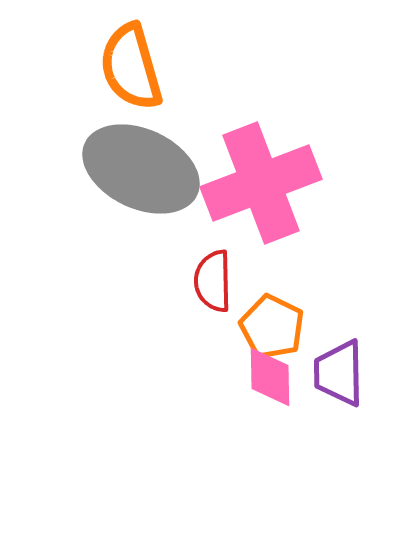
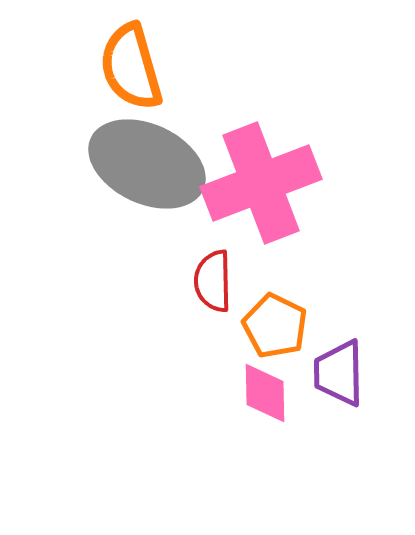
gray ellipse: moved 6 px right, 5 px up
orange pentagon: moved 3 px right, 1 px up
pink diamond: moved 5 px left, 16 px down
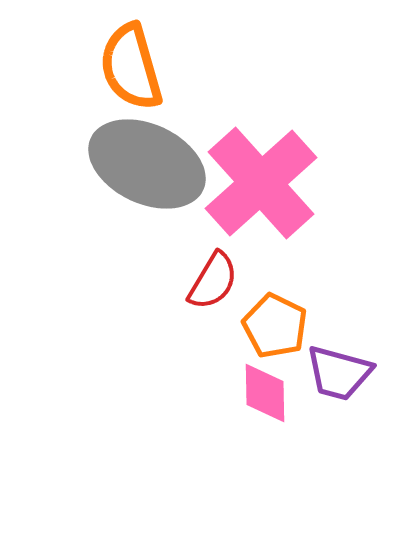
pink cross: rotated 21 degrees counterclockwise
red semicircle: rotated 148 degrees counterclockwise
purple trapezoid: rotated 74 degrees counterclockwise
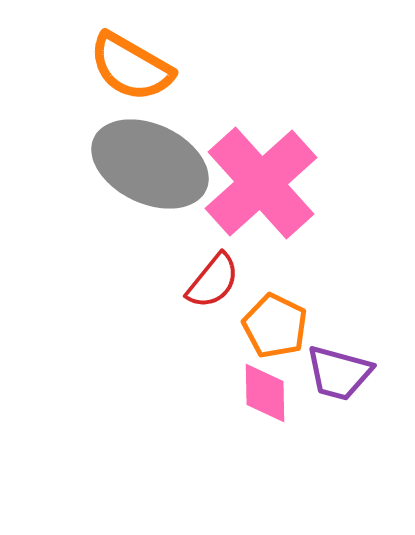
orange semicircle: rotated 44 degrees counterclockwise
gray ellipse: moved 3 px right
red semicircle: rotated 8 degrees clockwise
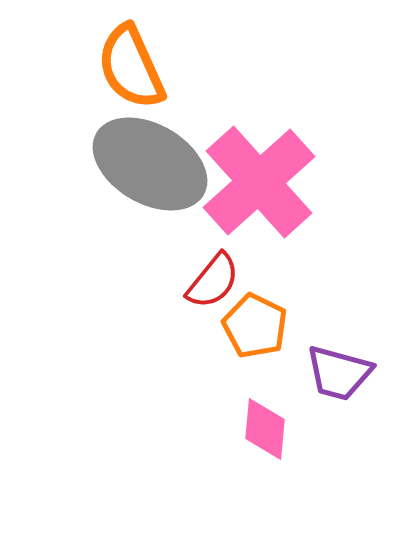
orange semicircle: rotated 36 degrees clockwise
gray ellipse: rotated 5 degrees clockwise
pink cross: moved 2 px left, 1 px up
orange pentagon: moved 20 px left
pink diamond: moved 36 px down; rotated 6 degrees clockwise
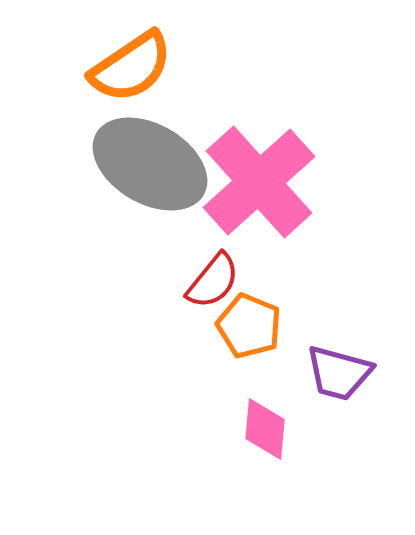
orange semicircle: rotated 100 degrees counterclockwise
orange pentagon: moved 6 px left; rotated 4 degrees counterclockwise
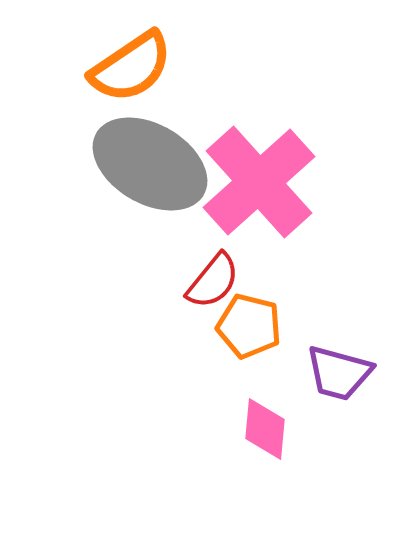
orange pentagon: rotated 8 degrees counterclockwise
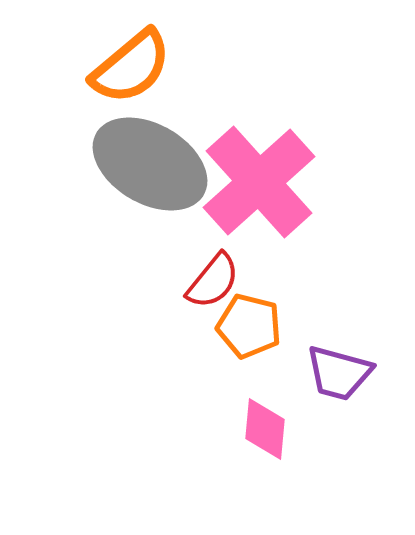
orange semicircle: rotated 6 degrees counterclockwise
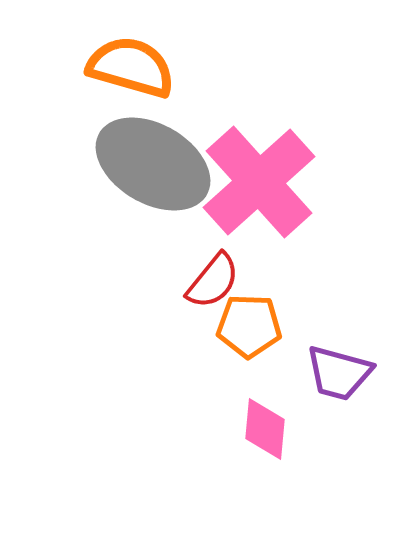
orange semicircle: rotated 124 degrees counterclockwise
gray ellipse: moved 3 px right
orange pentagon: rotated 12 degrees counterclockwise
